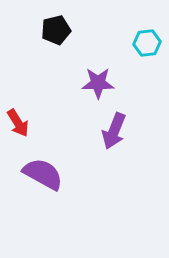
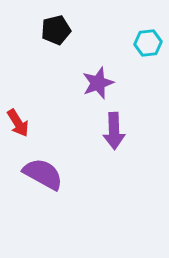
cyan hexagon: moved 1 px right
purple star: rotated 20 degrees counterclockwise
purple arrow: rotated 24 degrees counterclockwise
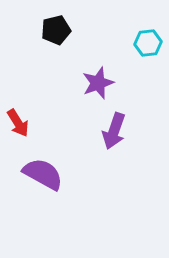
purple arrow: rotated 21 degrees clockwise
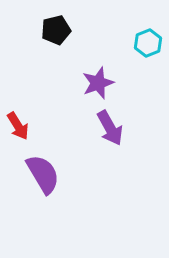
cyan hexagon: rotated 16 degrees counterclockwise
red arrow: moved 3 px down
purple arrow: moved 4 px left, 3 px up; rotated 48 degrees counterclockwise
purple semicircle: rotated 30 degrees clockwise
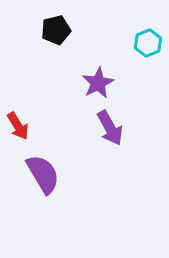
purple star: rotated 8 degrees counterclockwise
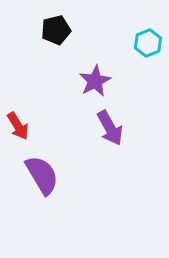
purple star: moved 3 px left, 2 px up
purple semicircle: moved 1 px left, 1 px down
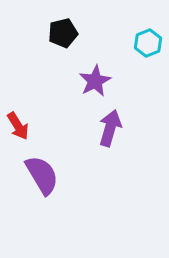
black pentagon: moved 7 px right, 3 px down
purple arrow: rotated 135 degrees counterclockwise
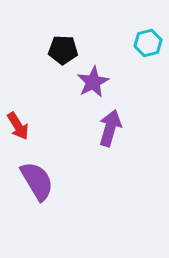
black pentagon: moved 17 px down; rotated 16 degrees clockwise
cyan hexagon: rotated 8 degrees clockwise
purple star: moved 2 px left, 1 px down
purple semicircle: moved 5 px left, 6 px down
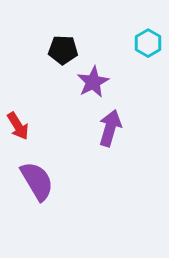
cyan hexagon: rotated 16 degrees counterclockwise
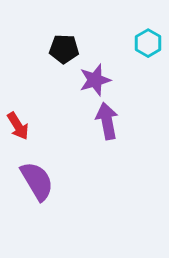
black pentagon: moved 1 px right, 1 px up
purple star: moved 2 px right, 2 px up; rotated 12 degrees clockwise
purple arrow: moved 3 px left, 7 px up; rotated 27 degrees counterclockwise
